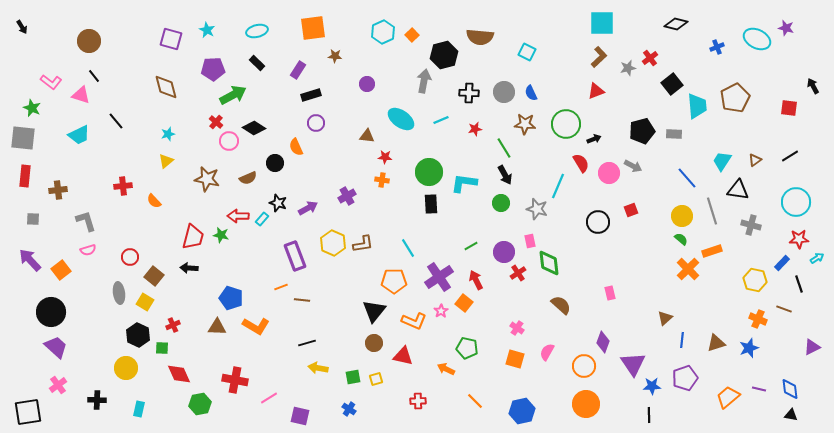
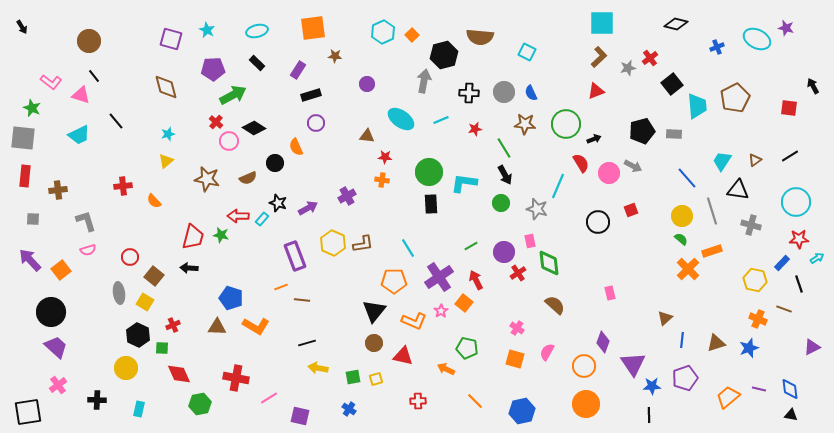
brown semicircle at (561, 305): moved 6 px left
red cross at (235, 380): moved 1 px right, 2 px up
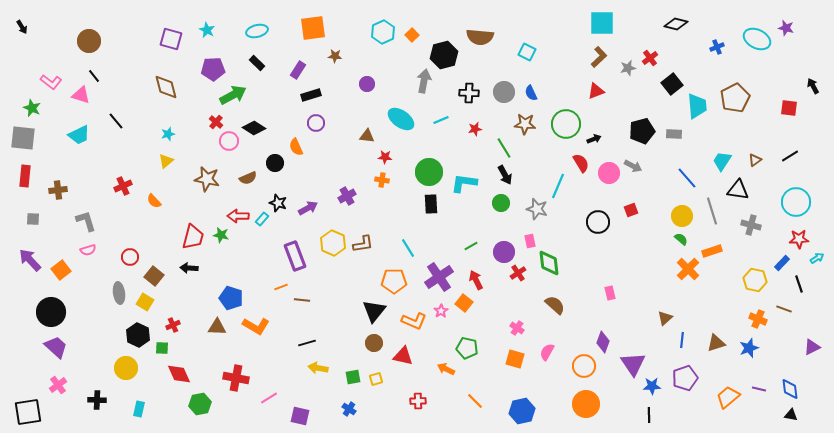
red cross at (123, 186): rotated 18 degrees counterclockwise
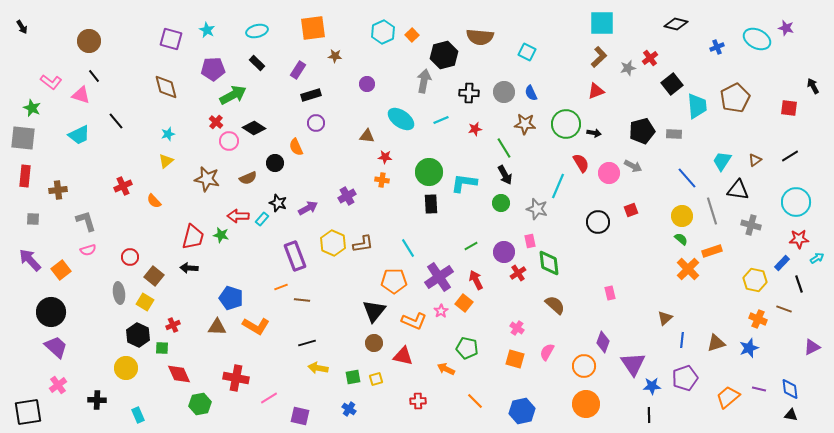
black arrow at (594, 139): moved 6 px up; rotated 32 degrees clockwise
cyan rectangle at (139, 409): moved 1 px left, 6 px down; rotated 35 degrees counterclockwise
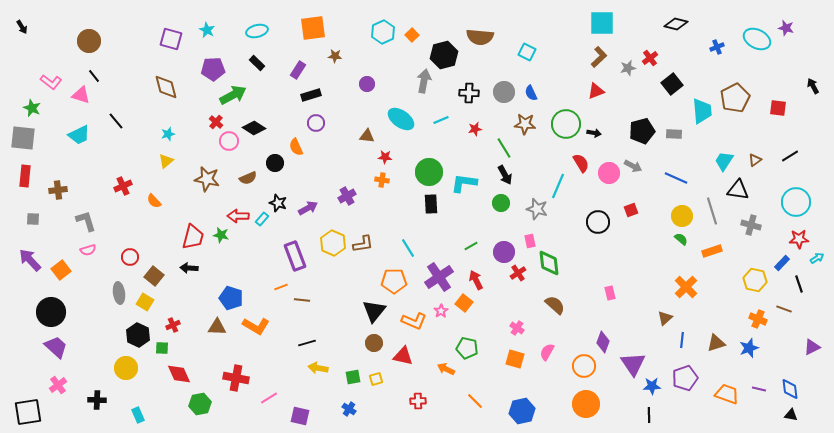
cyan trapezoid at (697, 106): moved 5 px right, 5 px down
red square at (789, 108): moved 11 px left
cyan trapezoid at (722, 161): moved 2 px right
blue line at (687, 178): moved 11 px left; rotated 25 degrees counterclockwise
orange cross at (688, 269): moved 2 px left, 18 px down
orange trapezoid at (728, 397): moved 1 px left, 3 px up; rotated 60 degrees clockwise
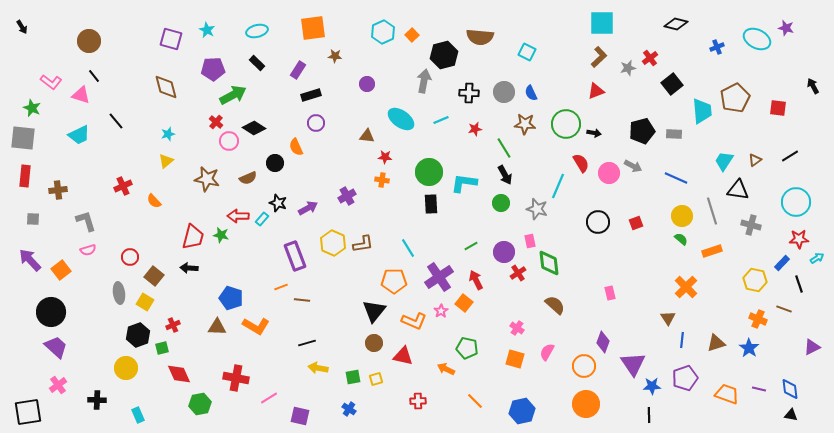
red square at (631, 210): moved 5 px right, 13 px down
brown triangle at (665, 318): moved 3 px right; rotated 21 degrees counterclockwise
black hexagon at (138, 335): rotated 15 degrees clockwise
green square at (162, 348): rotated 16 degrees counterclockwise
blue star at (749, 348): rotated 18 degrees counterclockwise
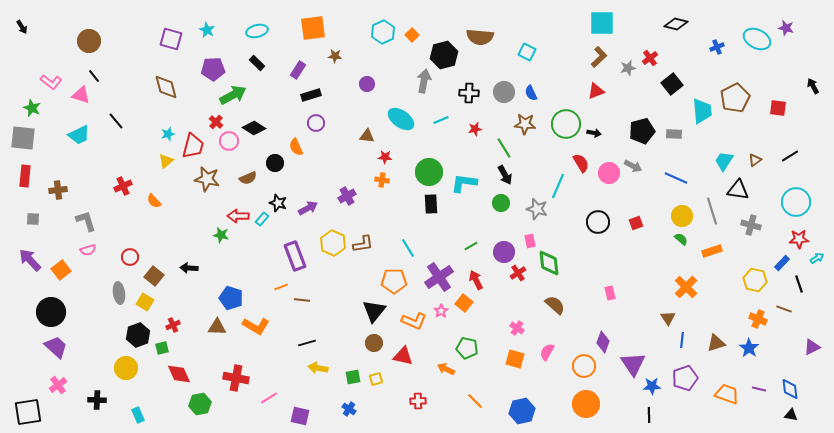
red trapezoid at (193, 237): moved 91 px up
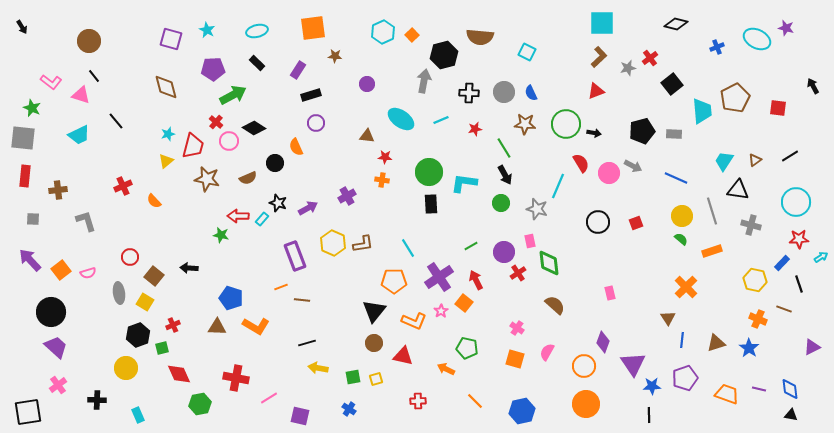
pink semicircle at (88, 250): moved 23 px down
cyan arrow at (817, 258): moved 4 px right, 1 px up
